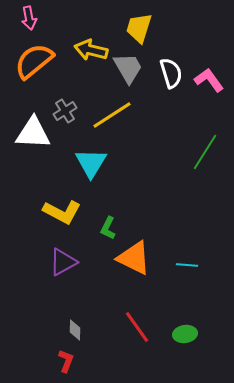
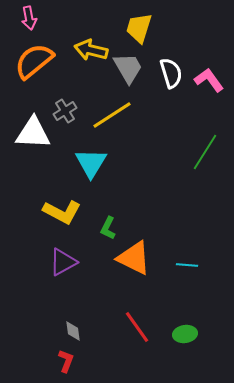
gray diamond: moved 2 px left, 1 px down; rotated 10 degrees counterclockwise
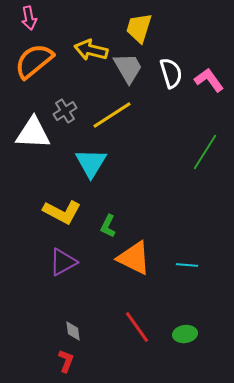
green L-shape: moved 2 px up
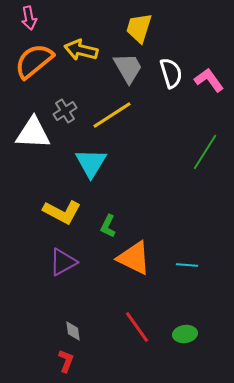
yellow arrow: moved 10 px left
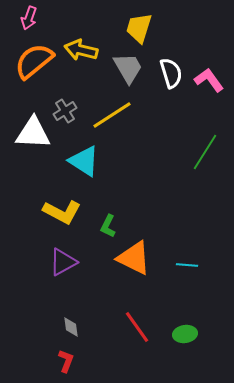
pink arrow: rotated 30 degrees clockwise
cyan triangle: moved 7 px left, 2 px up; rotated 28 degrees counterclockwise
gray diamond: moved 2 px left, 4 px up
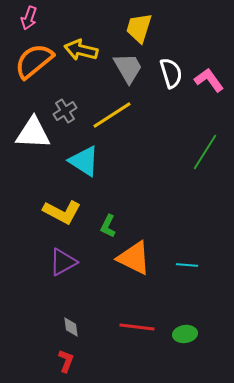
red line: rotated 48 degrees counterclockwise
